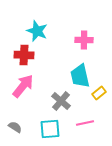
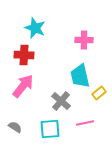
cyan star: moved 2 px left, 3 px up
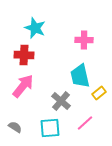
pink line: rotated 30 degrees counterclockwise
cyan square: moved 1 px up
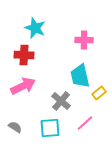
pink arrow: rotated 25 degrees clockwise
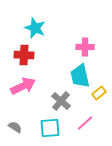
pink cross: moved 1 px right, 7 px down
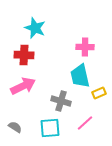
yellow rectangle: rotated 16 degrees clockwise
gray cross: rotated 24 degrees counterclockwise
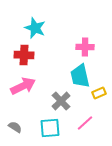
gray cross: rotated 30 degrees clockwise
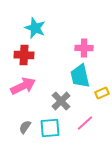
pink cross: moved 1 px left, 1 px down
yellow rectangle: moved 3 px right
gray semicircle: moved 10 px right; rotated 88 degrees counterclockwise
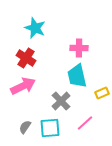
pink cross: moved 5 px left
red cross: moved 2 px right, 3 px down; rotated 30 degrees clockwise
cyan trapezoid: moved 3 px left
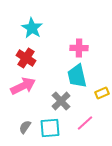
cyan star: moved 3 px left; rotated 10 degrees clockwise
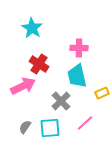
red cross: moved 13 px right, 6 px down
